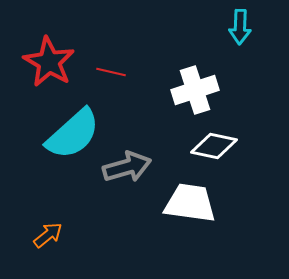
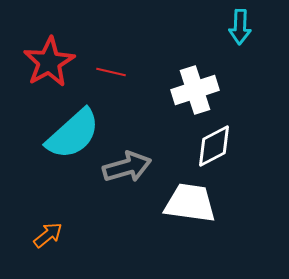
red star: rotated 12 degrees clockwise
white diamond: rotated 39 degrees counterclockwise
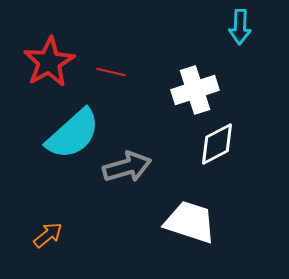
white diamond: moved 3 px right, 2 px up
white trapezoid: moved 19 px down; rotated 10 degrees clockwise
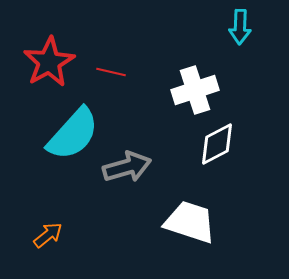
cyan semicircle: rotated 6 degrees counterclockwise
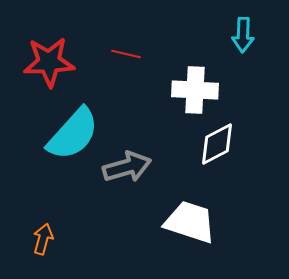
cyan arrow: moved 3 px right, 8 px down
red star: rotated 27 degrees clockwise
red line: moved 15 px right, 18 px up
white cross: rotated 21 degrees clockwise
orange arrow: moved 5 px left, 4 px down; rotated 36 degrees counterclockwise
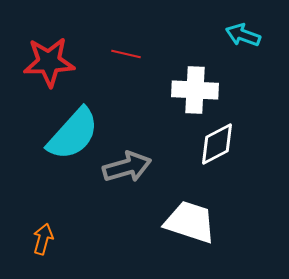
cyan arrow: rotated 108 degrees clockwise
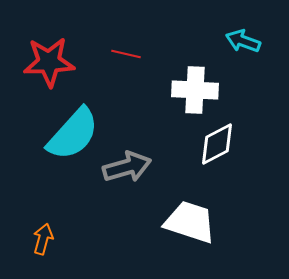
cyan arrow: moved 6 px down
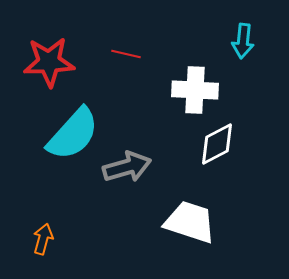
cyan arrow: rotated 104 degrees counterclockwise
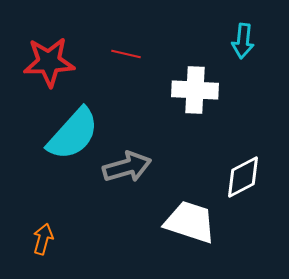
white diamond: moved 26 px right, 33 px down
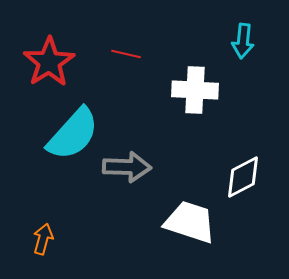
red star: rotated 30 degrees counterclockwise
gray arrow: rotated 18 degrees clockwise
